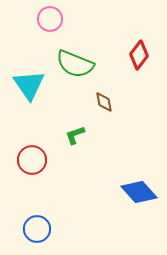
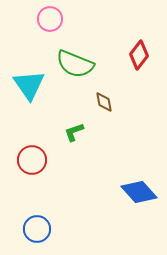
green L-shape: moved 1 px left, 3 px up
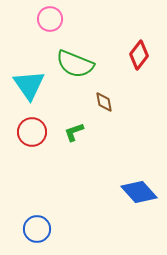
red circle: moved 28 px up
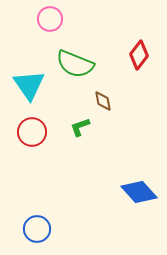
brown diamond: moved 1 px left, 1 px up
green L-shape: moved 6 px right, 5 px up
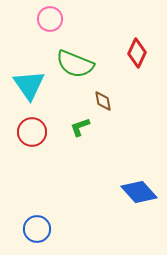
red diamond: moved 2 px left, 2 px up; rotated 12 degrees counterclockwise
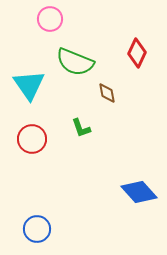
green semicircle: moved 2 px up
brown diamond: moved 4 px right, 8 px up
green L-shape: moved 1 px right, 1 px down; rotated 90 degrees counterclockwise
red circle: moved 7 px down
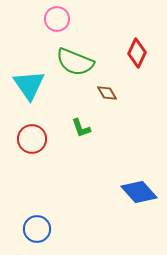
pink circle: moved 7 px right
brown diamond: rotated 20 degrees counterclockwise
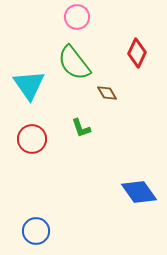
pink circle: moved 20 px right, 2 px up
green semicircle: moved 1 px left, 1 px down; rotated 30 degrees clockwise
blue diamond: rotated 6 degrees clockwise
blue circle: moved 1 px left, 2 px down
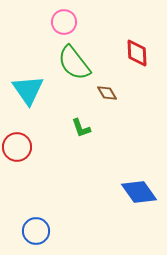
pink circle: moved 13 px left, 5 px down
red diamond: rotated 28 degrees counterclockwise
cyan triangle: moved 1 px left, 5 px down
red circle: moved 15 px left, 8 px down
